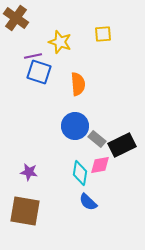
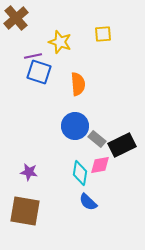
brown cross: rotated 15 degrees clockwise
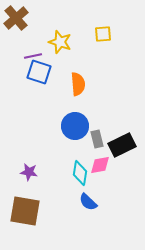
gray rectangle: rotated 36 degrees clockwise
